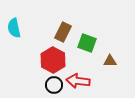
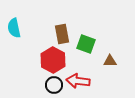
brown rectangle: moved 1 px left, 2 px down; rotated 36 degrees counterclockwise
green square: moved 1 px left, 1 px down
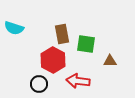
cyan semicircle: rotated 60 degrees counterclockwise
green square: rotated 12 degrees counterclockwise
black circle: moved 15 px left, 1 px up
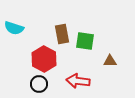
green square: moved 1 px left, 3 px up
red hexagon: moved 9 px left, 1 px up
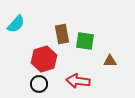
cyan semicircle: moved 2 px right, 4 px up; rotated 66 degrees counterclockwise
red hexagon: rotated 15 degrees clockwise
